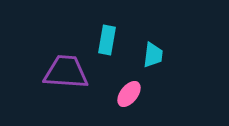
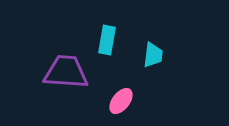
pink ellipse: moved 8 px left, 7 px down
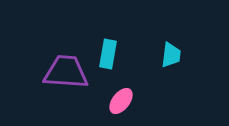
cyan rectangle: moved 1 px right, 14 px down
cyan trapezoid: moved 18 px right
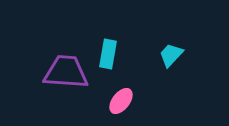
cyan trapezoid: rotated 144 degrees counterclockwise
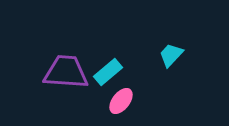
cyan rectangle: moved 18 px down; rotated 40 degrees clockwise
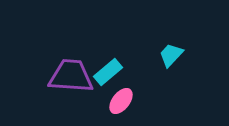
purple trapezoid: moved 5 px right, 4 px down
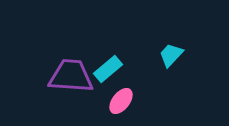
cyan rectangle: moved 3 px up
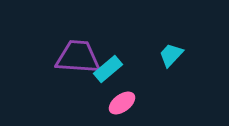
purple trapezoid: moved 7 px right, 19 px up
pink ellipse: moved 1 px right, 2 px down; rotated 16 degrees clockwise
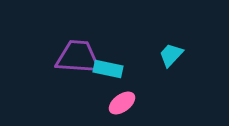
cyan rectangle: rotated 52 degrees clockwise
